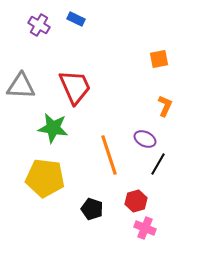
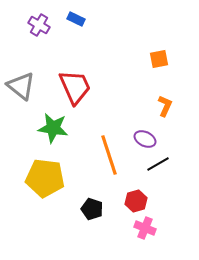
gray triangle: rotated 36 degrees clockwise
black line: rotated 30 degrees clockwise
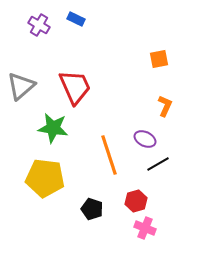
gray triangle: rotated 40 degrees clockwise
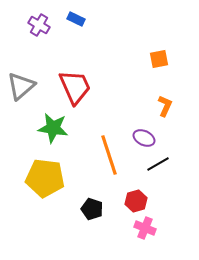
purple ellipse: moved 1 px left, 1 px up
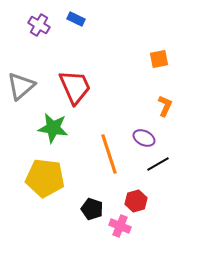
orange line: moved 1 px up
pink cross: moved 25 px left, 2 px up
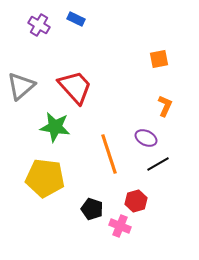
red trapezoid: rotated 18 degrees counterclockwise
green star: moved 2 px right, 1 px up
purple ellipse: moved 2 px right
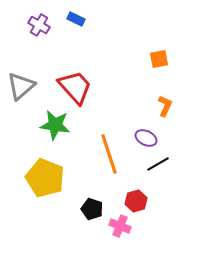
green star: moved 2 px up
yellow pentagon: rotated 15 degrees clockwise
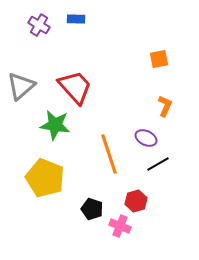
blue rectangle: rotated 24 degrees counterclockwise
